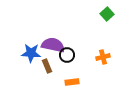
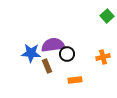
green square: moved 2 px down
purple semicircle: rotated 20 degrees counterclockwise
black circle: moved 1 px up
orange rectangle: moved 3 px right, 2 px up
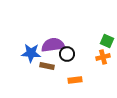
green square: moved 25 px down; rotated 24 degrees counterclockwise
brown rectangle: rotated 56 degrees counterclockwise
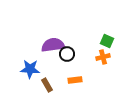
blue star: moved 1 px left, 16 px down
brown rectangle: moved 19 px down; rotated 48 degrees clockwise
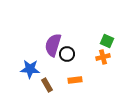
purple semicircle: rotated 65 degrees counterclockwise
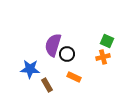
orange rectangle: moved 1 px left, 3 px up; rotated 32 degrees clockwise
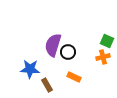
black circle: moved 1 px right, 2 px up
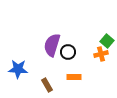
green square: rotated 16 degrees clockwise
purple semicircle: moved 1 px left
orange cross: moved 2 px left, 3 px up
blue star: moved 12 px left
orange rectangle: rotated 24 degrees counterclockwise
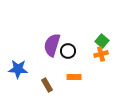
green square: moved 5 px left
black circle: moved 1 px up
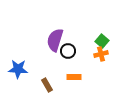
purple semicircle: moved 3 px right, 5 px up
